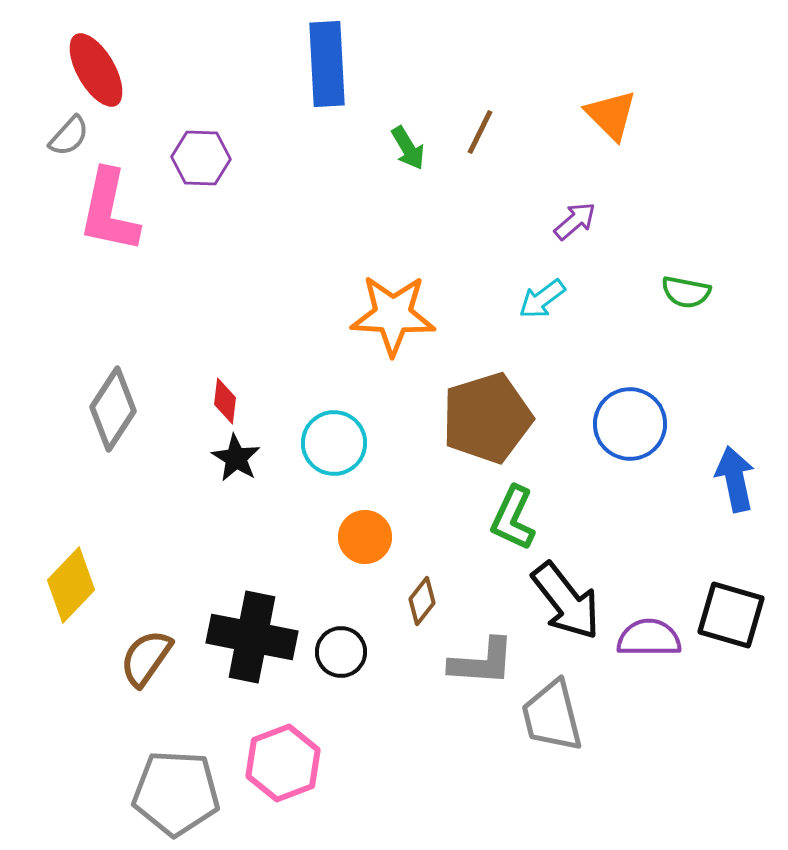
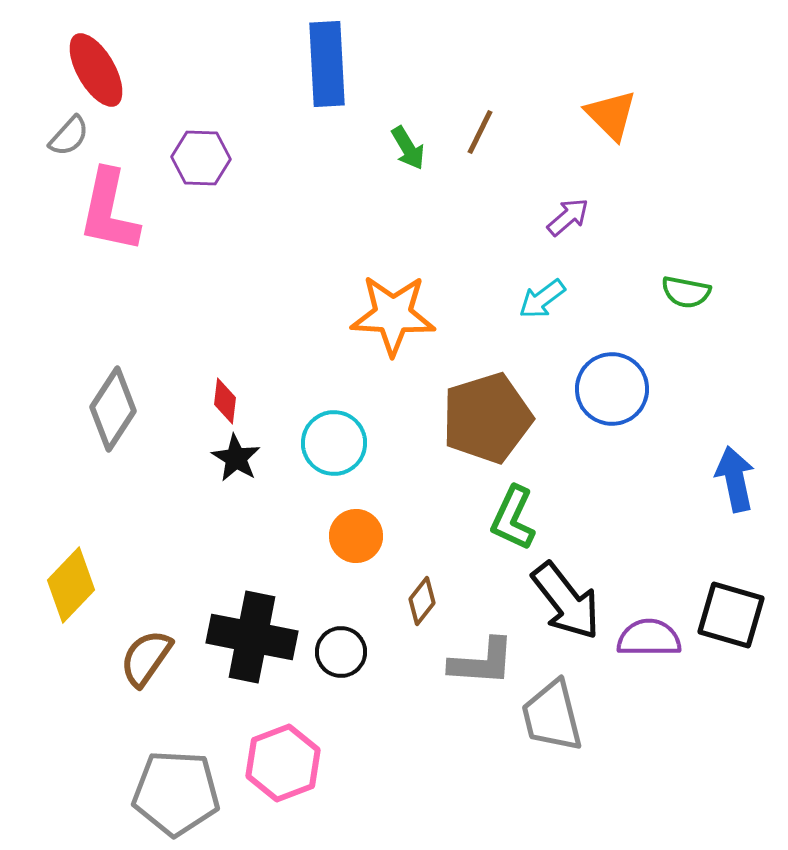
purple arrow: moved 7 px left, 4 px up
blue circle: moved 18 px left, 35 px up
orange circle: moved 9 px left, 1 px up
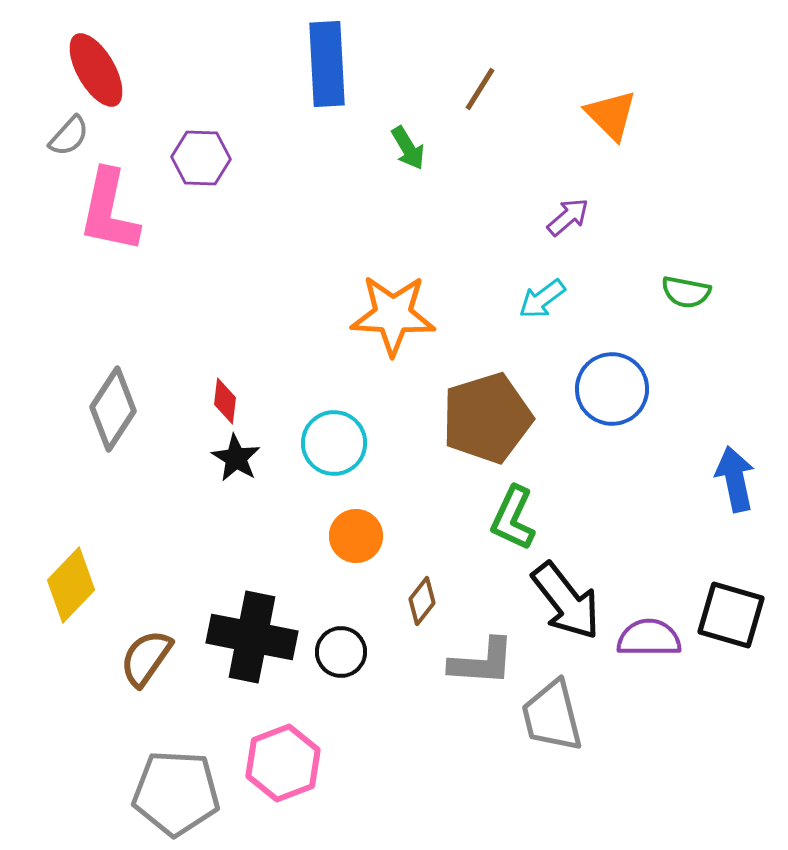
brown line: moved 43 px up; rotated 6 degrees clockwise
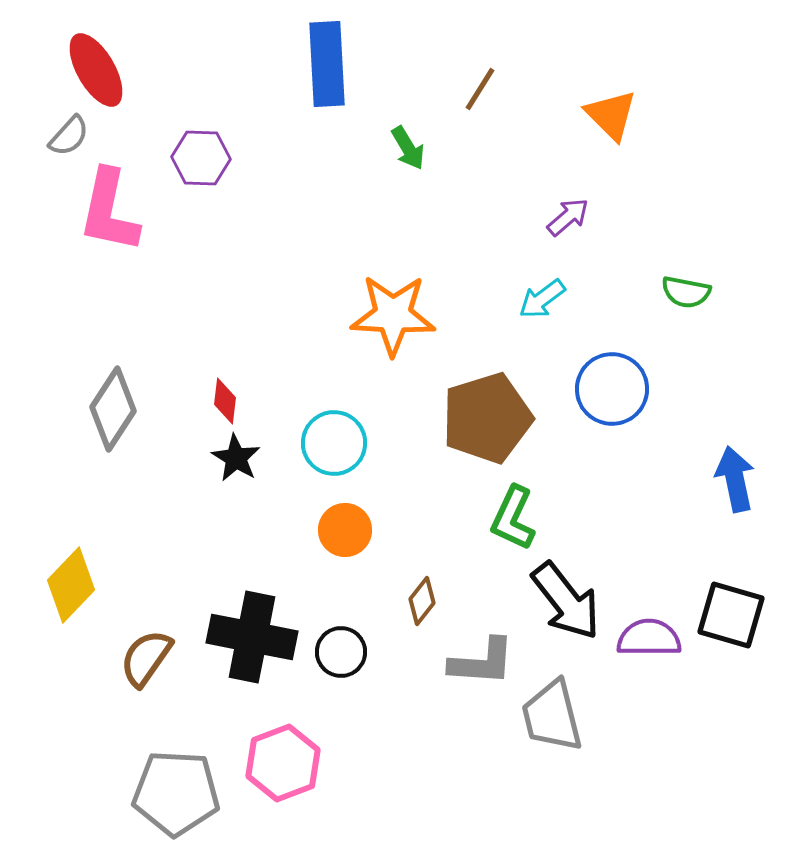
orange circle: moved 11 px left, 6 px up
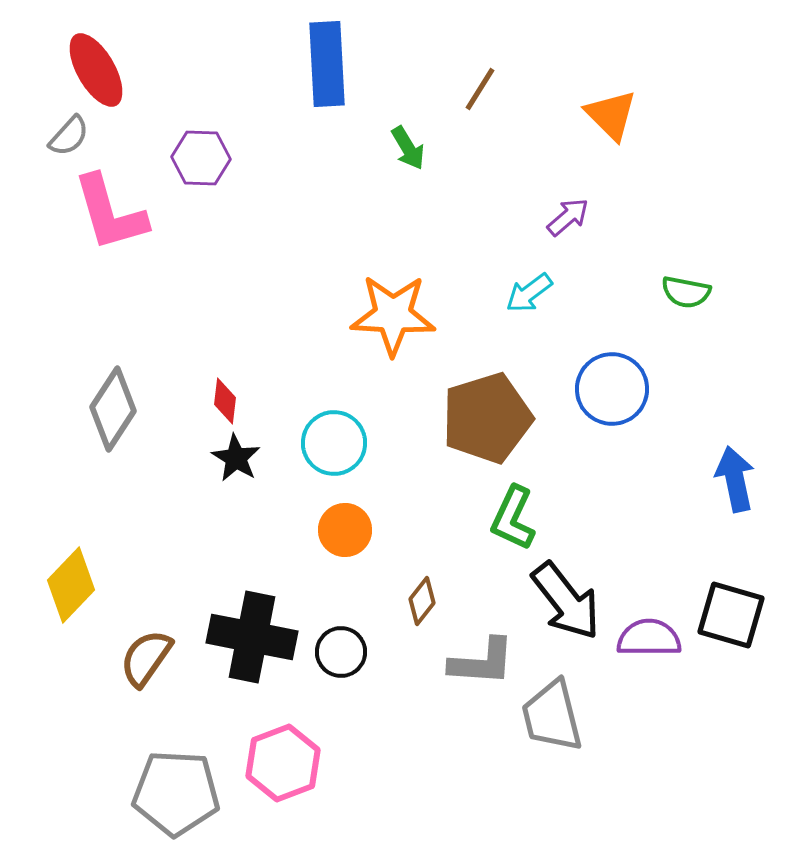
pink L-shape: moved 1 px right, 2 px down; rotated 28 degrees counterclockwise
cyan arrow: moved 13 px left, 6 px up
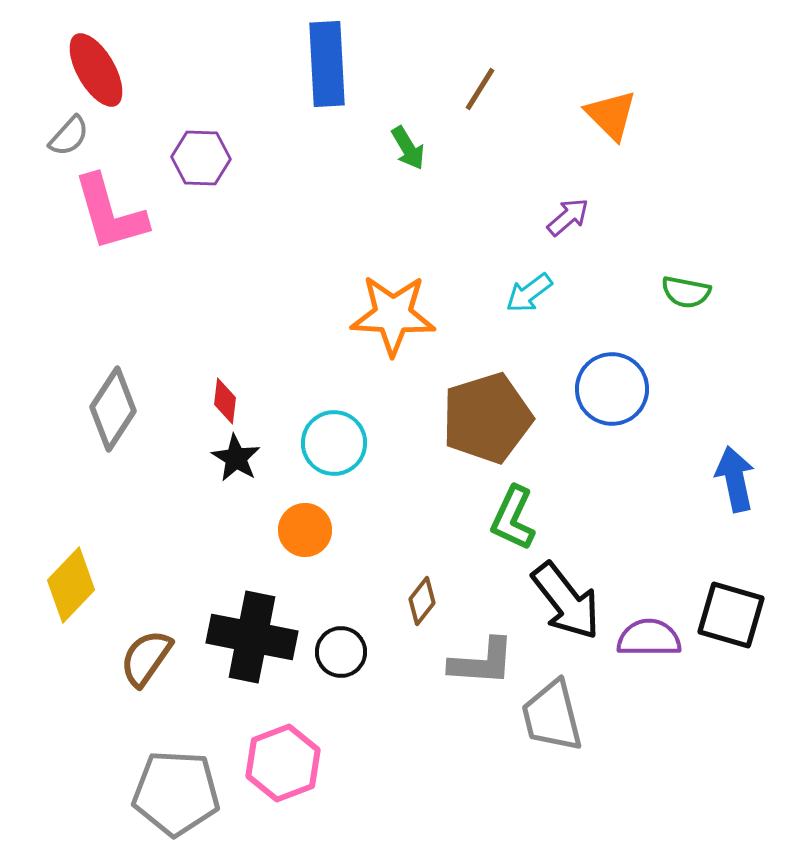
orange circle: moved 40 px left
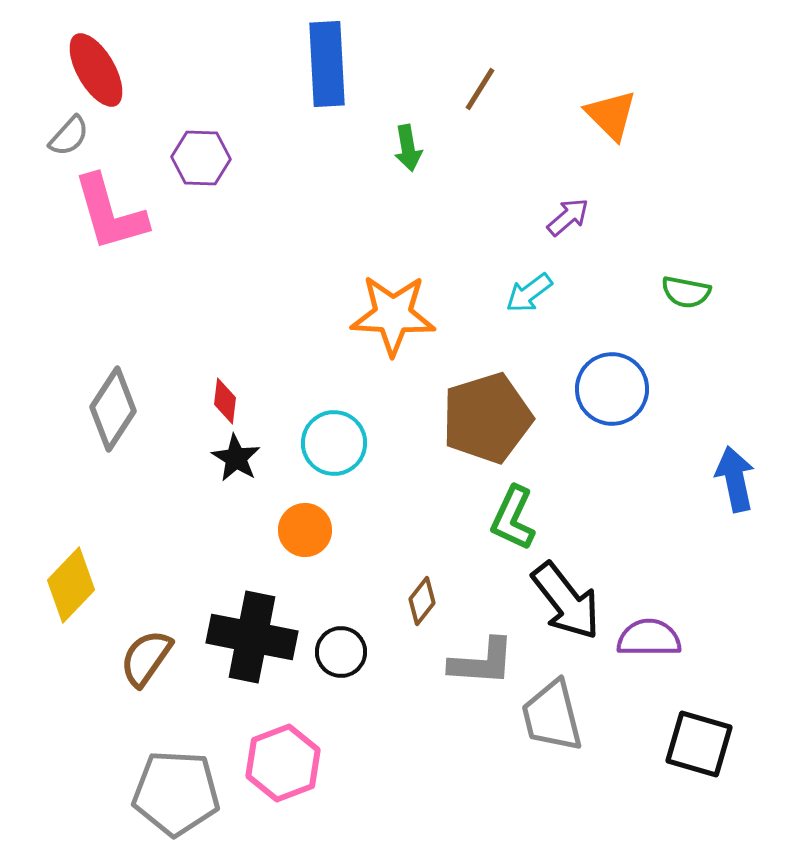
green arrow: rotated 21 degrees clockwise
black square: moved 32 px left, 129 px down
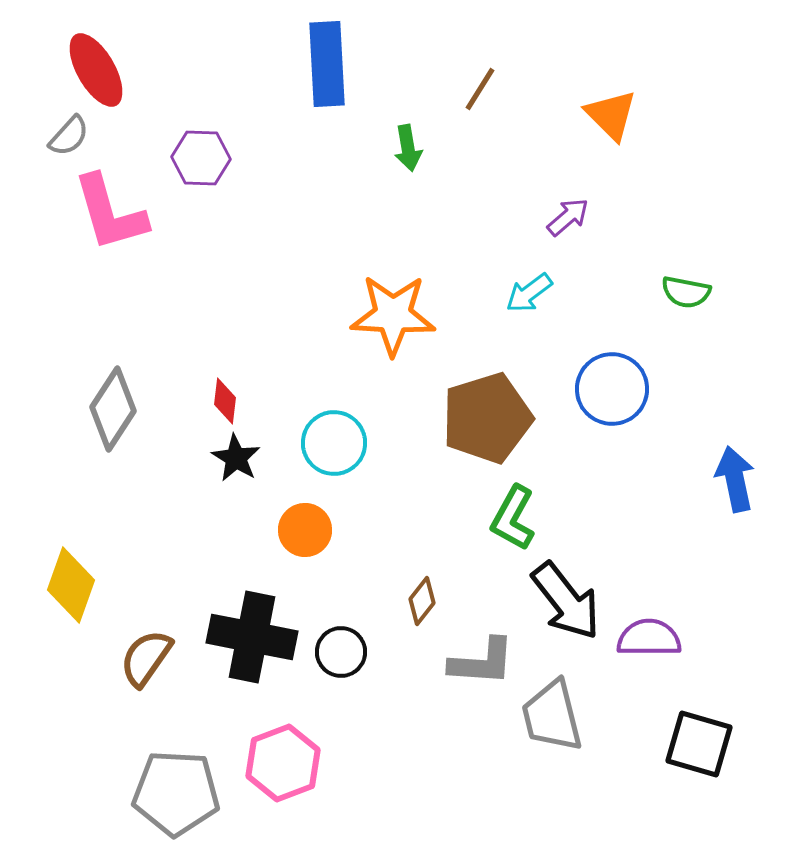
green L-shape: rotated 4 degrees clockwise
yellow diamond: rotated 24 degrees counterclockwise
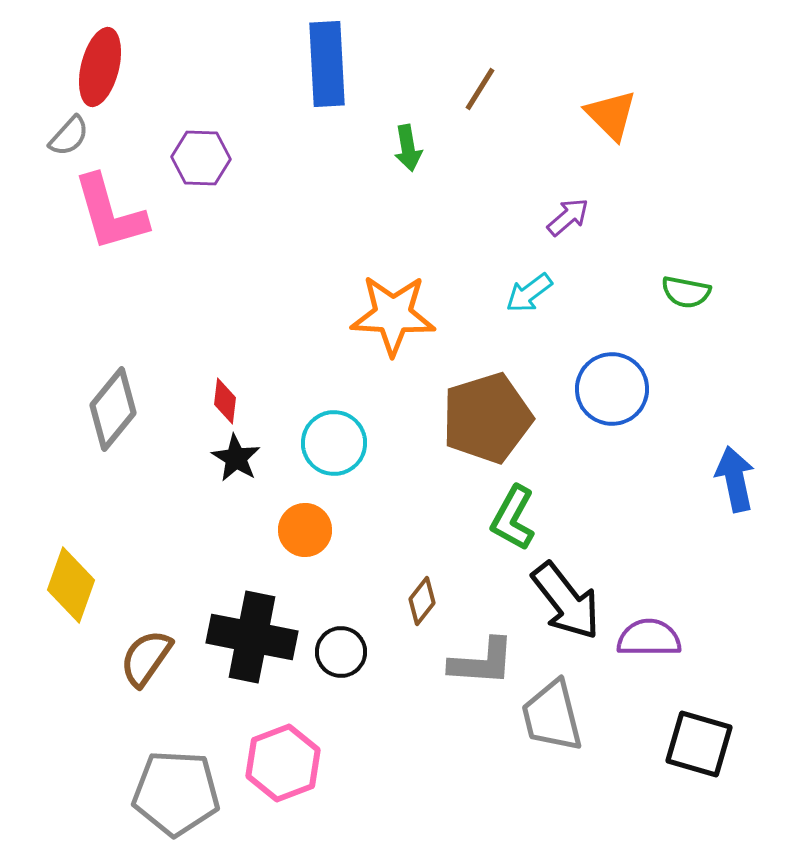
red ellipse: moved 4 px right, 3 px up; rotated 44 degrees clockwise
gray diamond: rotated 6 degrees clockwise
